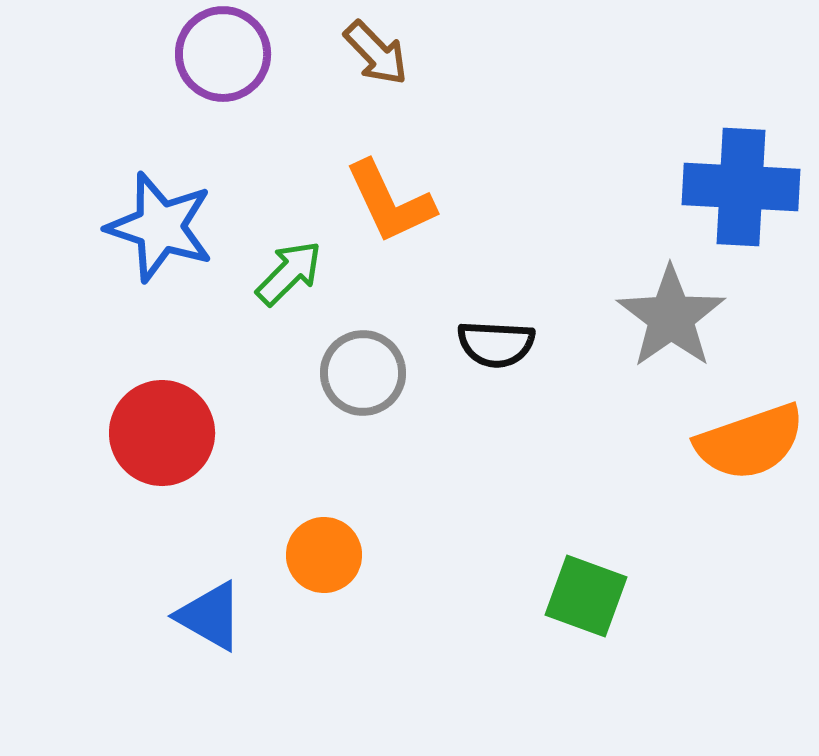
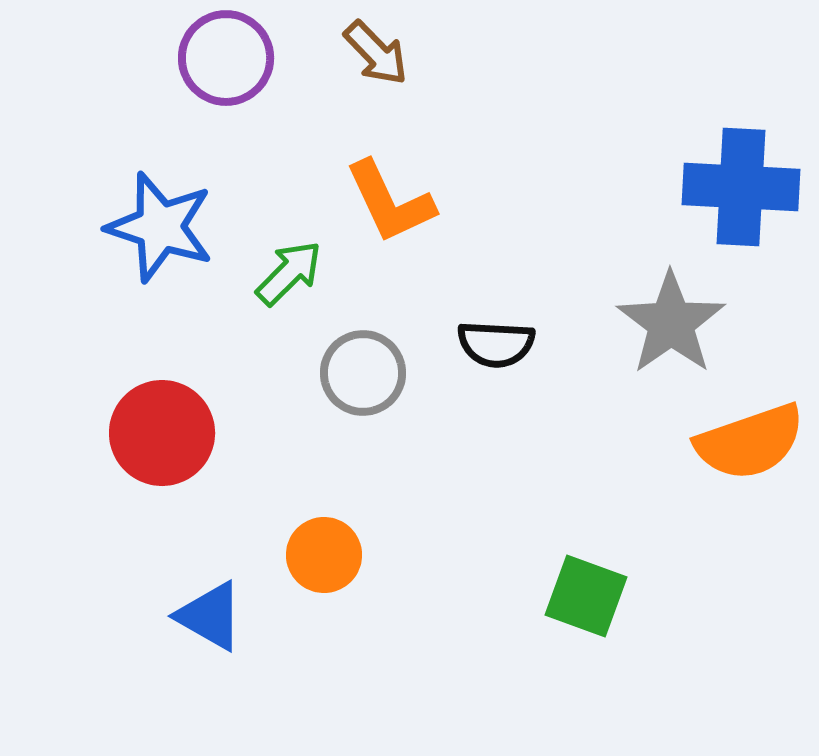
purple circle: moved 3 px right, 4 px down
gray star: moved 6 px down
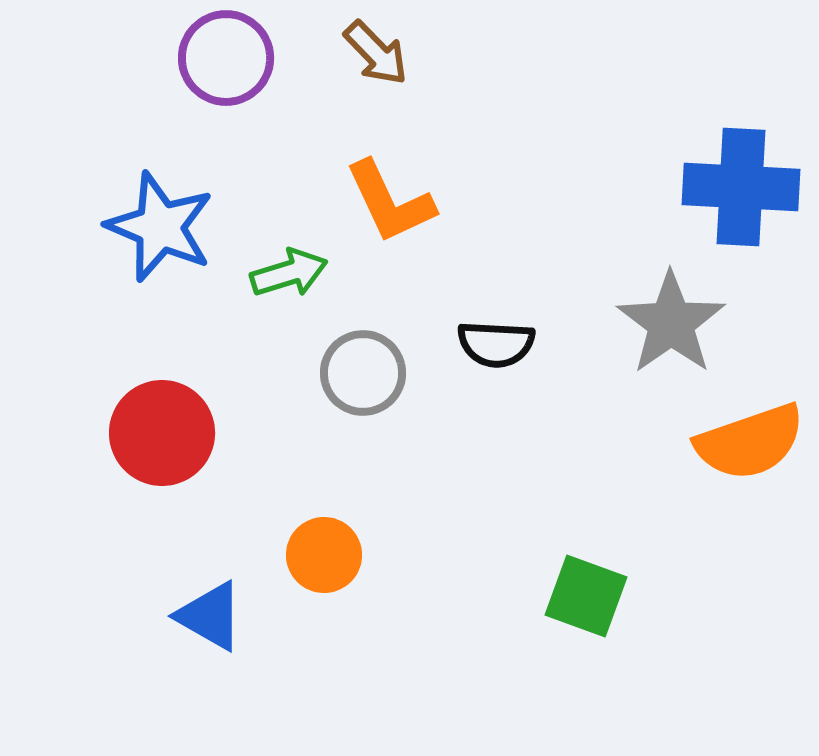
blue star: rotated 5 degrees clockwise
green arrow: rotated 28 degrees clockwise
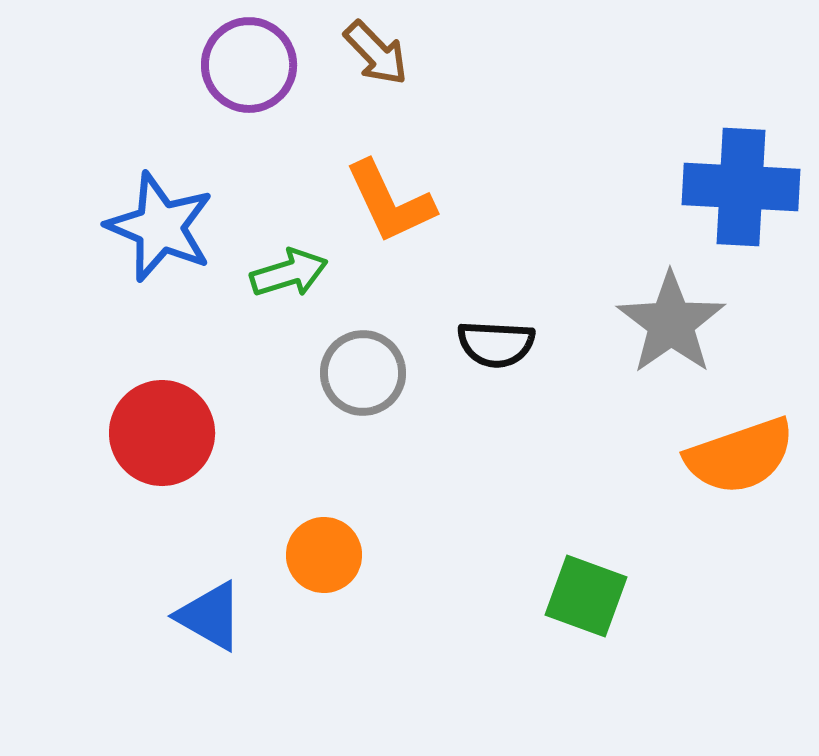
purple circle: moved 23 px right, 7 px down
orange semicircle: moved 10 px left, 14 px down
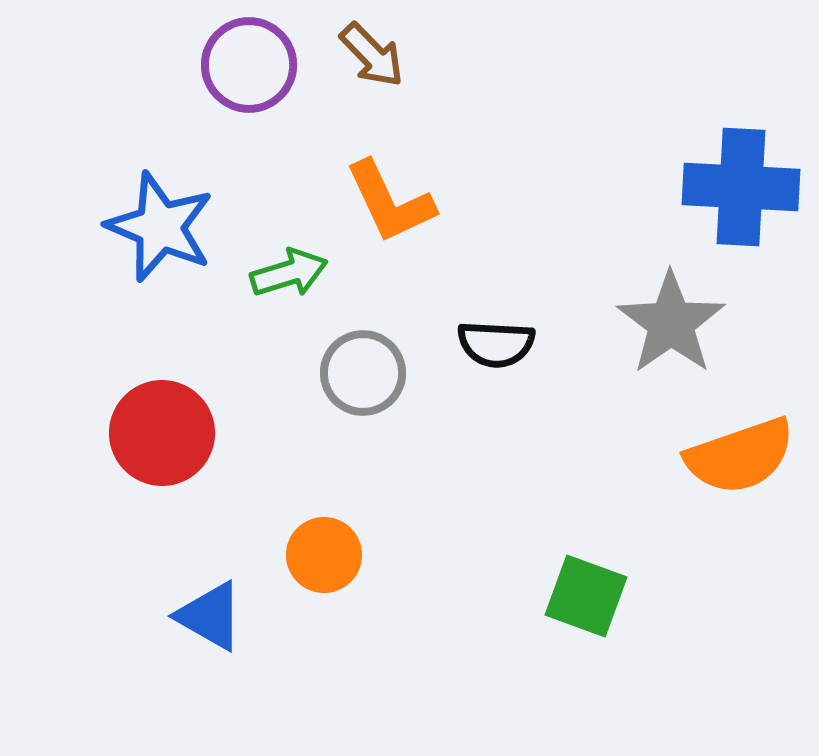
brown arrow: moved 4 px left, 2 px down
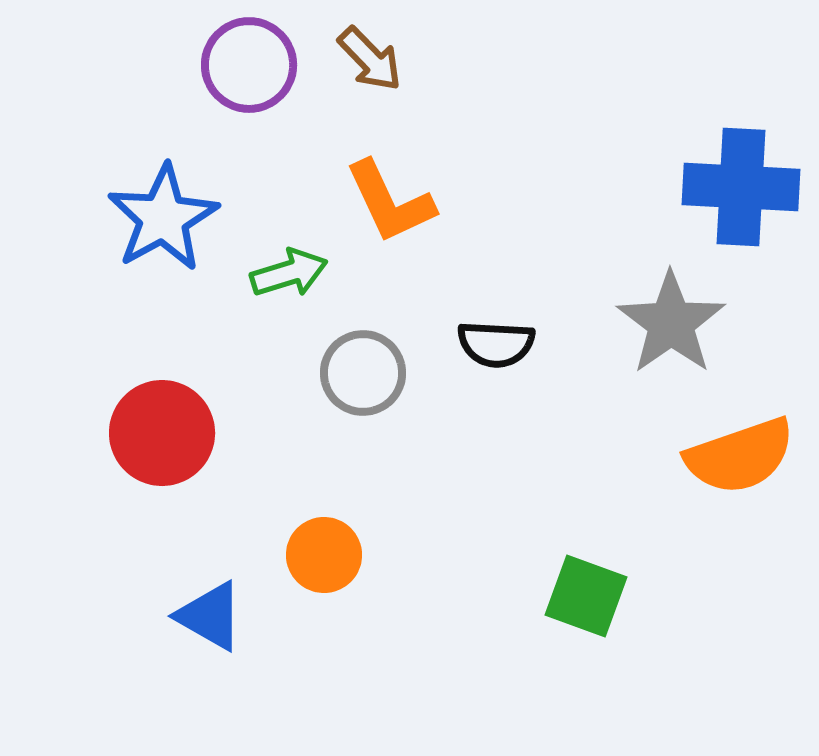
brown arrow: moved 2 px left, 4 px down
blue star: moved 3 px right, 9 px up; rotated 20 degrees clockwise
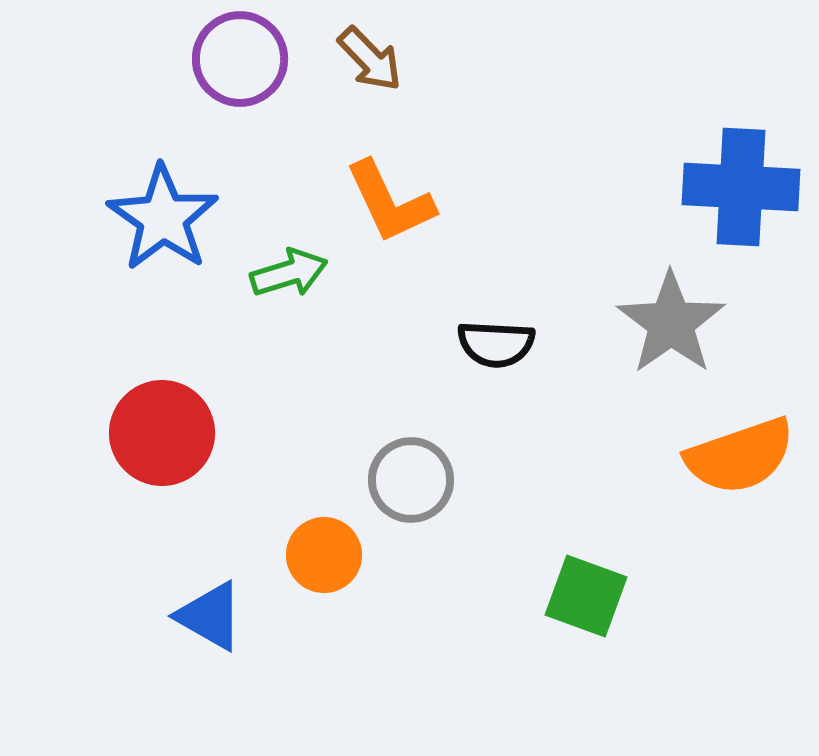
purple circle: moved 9 px left, 6 px up
blue star: rotated 8 degrees counterclockwise
gray circle: moved 48 px right, 107 px down
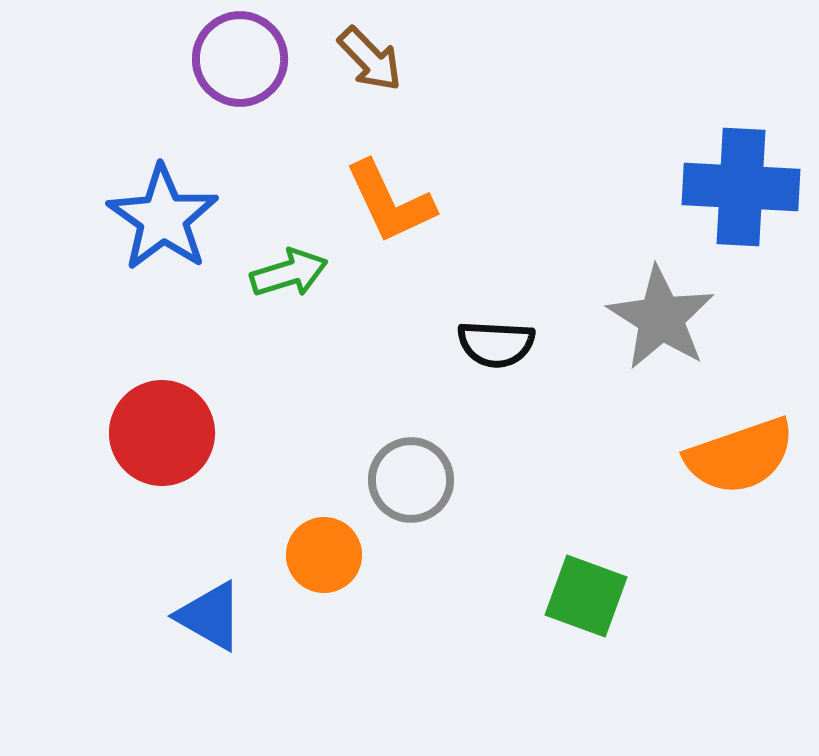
gray star: moved 10 px left, 5 px up; rotated 5 degrees counterclockwise
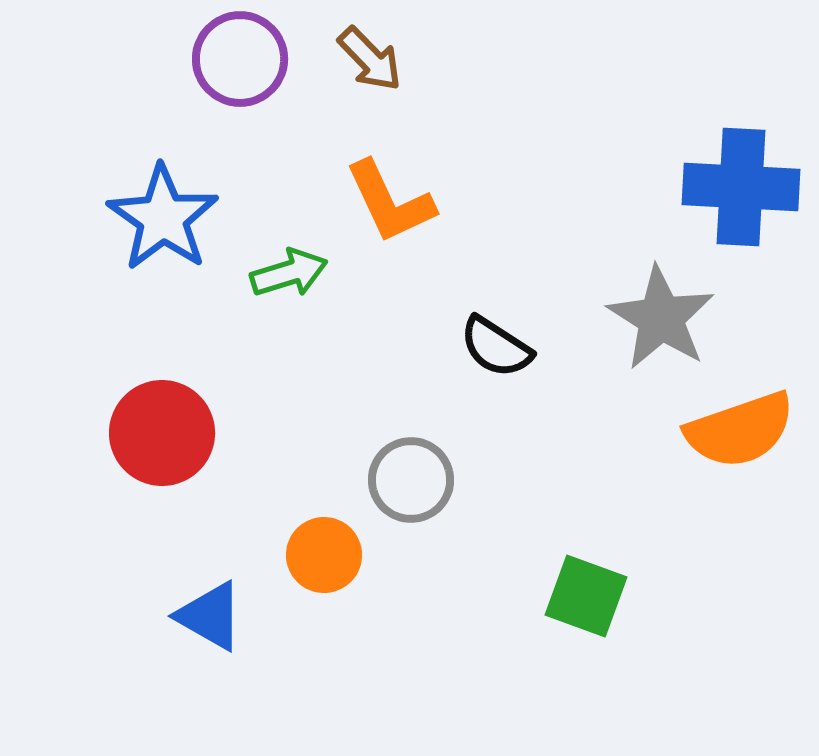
black semicircle: moved 3 px down; rotated 30 degrees clockwise
orange semicircle: moved 26 px up
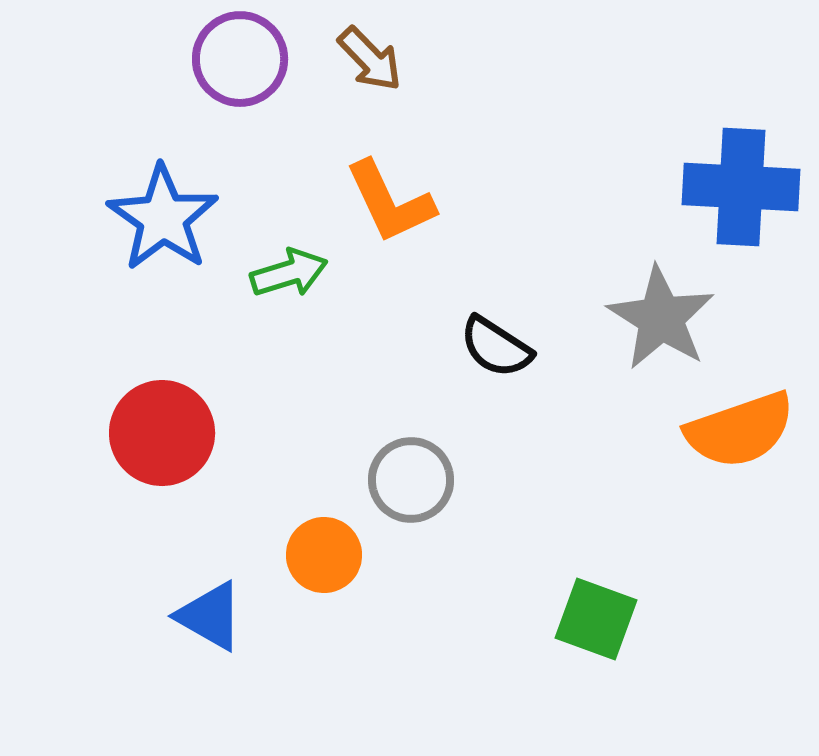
green square: moved 10 px right, 23 px down
